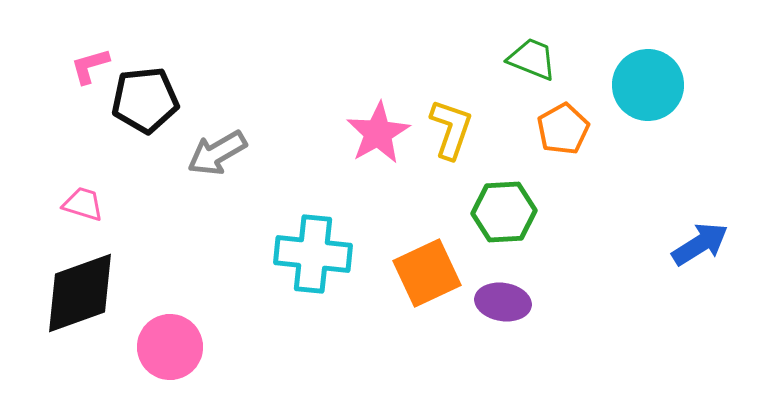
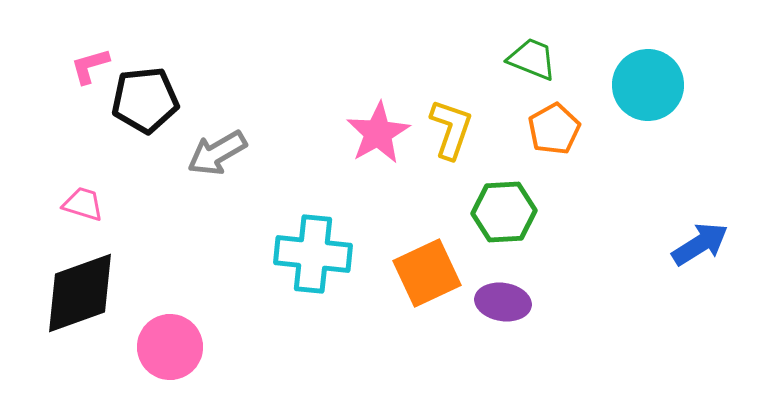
orange pentagon: moved 9 px left
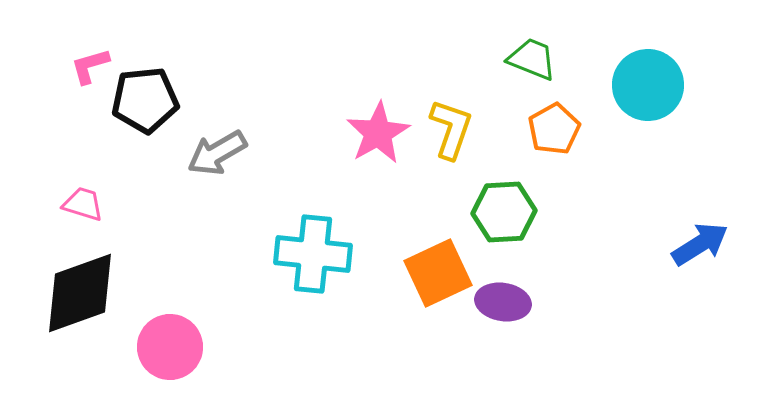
orange square: moved 11 px right
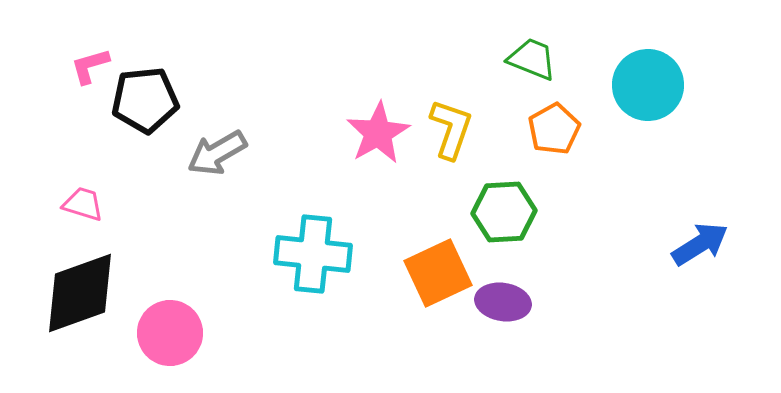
pink circle: moved 14 px up
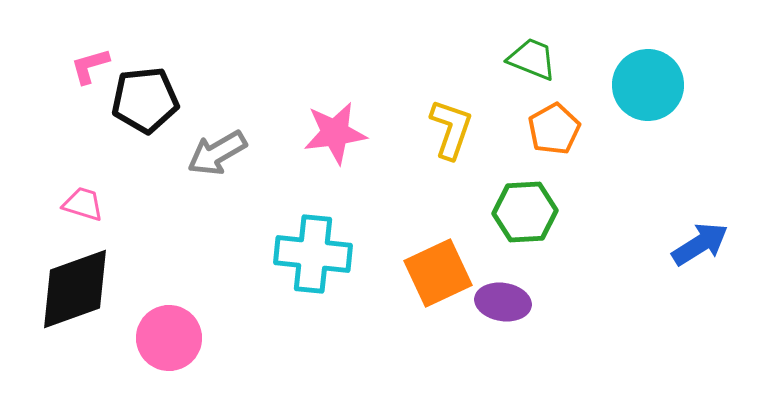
pink star: moved 43 px left; rotated 22 degrees clockwise
green hexagon: moved 21 px right
black diamond: moved 5 px left, 4 px up
pink circle: moved 1 px left, 5 px down
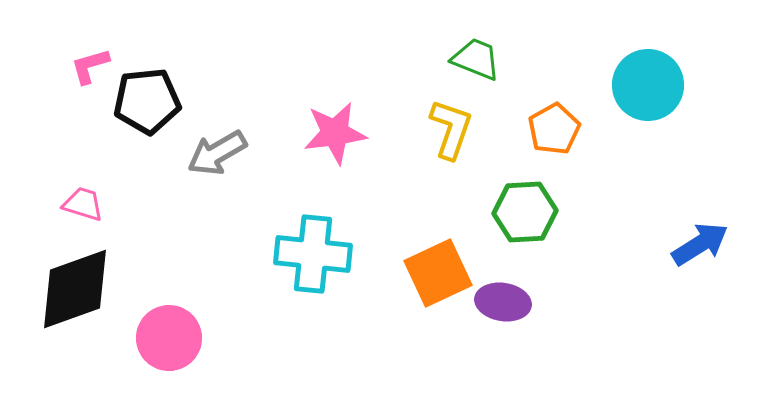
green trapezoid: moved 56 px left
black pentagon: moved 2 px right, 1 px down
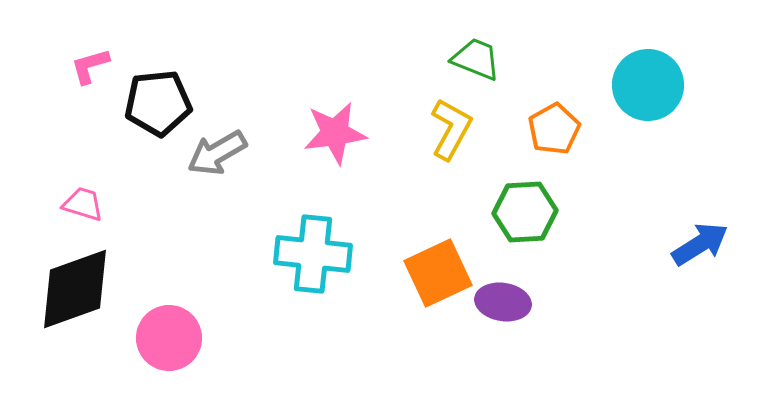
black pentagon: moved 11 px right, 2 px down
yellow L-shape: rotated 10 degrees clockwise
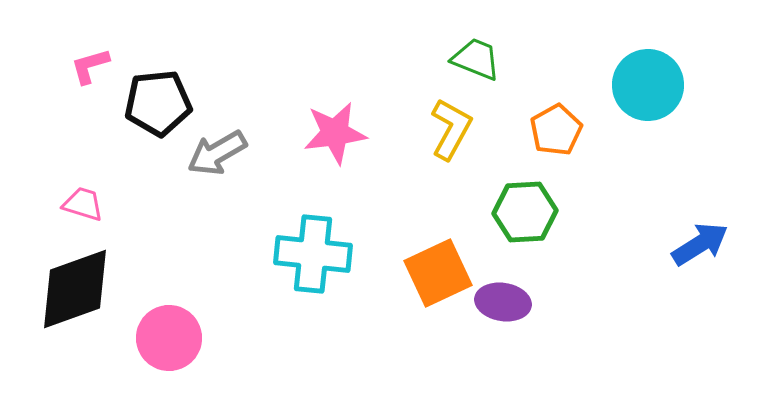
orange pentagon: moved 2 px right, 1 px down
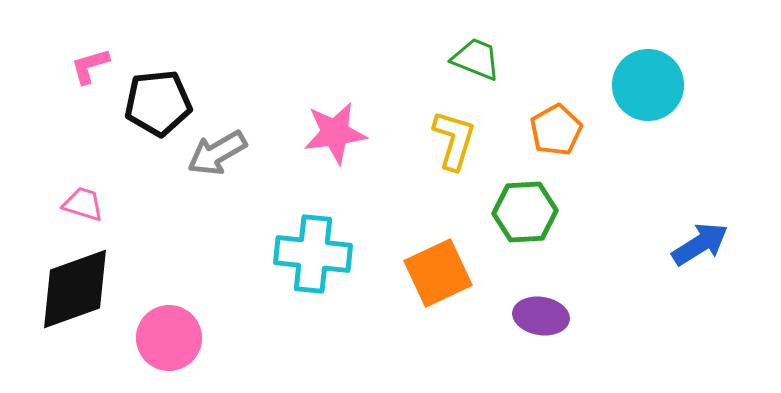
yellow L-shape: moved 3 px right, 11 px down; rotated 12 degrees counterclockwise
purple ellipse: moved 38 px right, 14 px down
